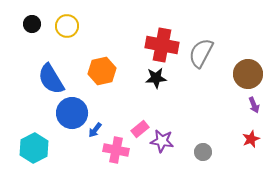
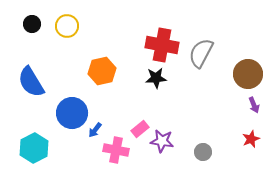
blue semicircle: moved 20 px left, 3 px down
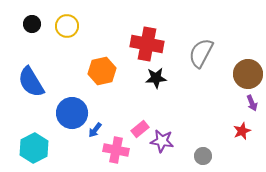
red cross: moved 15 px left, 1 px up
purple arrow: moved 2 px left, 2 px up
red star: moved 9 px left, 8 px up
gray circle: moved 4 px down
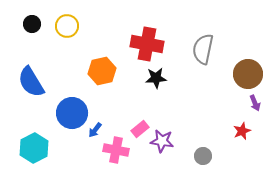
gray semicircle: moved 2 px right, 4 px up; rotated 16 degrees counterclockwise
purple arrow: moved 3 px right
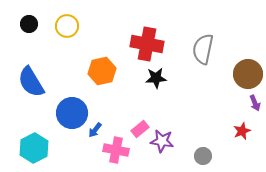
black circle: moved 3 px left
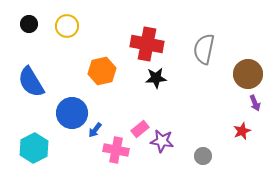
gray semicircle: moved 1 px right
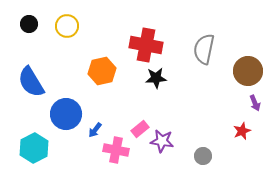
red cross: moved 1 px left, 1 px down
brown circle: moved 3 px up
blue circle: moved 6 px left, 1 px down
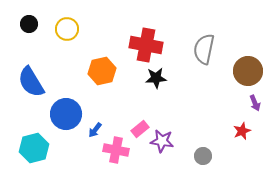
yellow circle: moved 3 px down
cyan hexagon: rotated 12 degrees clockwise
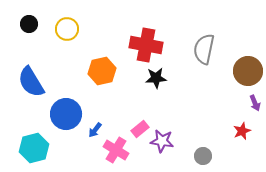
pink cross: rotated 20 degrees clockwise
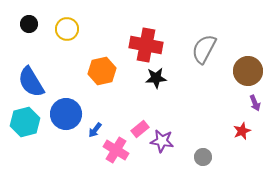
gray semicircle: rotated 16 degrees clockwise
cyan hexagon: moved 9 px left, 26 px up
gray circle: moved 1 px down
